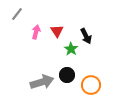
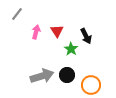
gray arrow: moved 6 px up
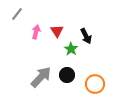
gray arrow: moved 1 px left, 1 px down; rotated 30 degrees counterclockwise
orange circle: moved 4 px right, 1 px up
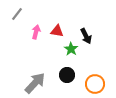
red triangle: rotated 48 degrees counterclockwise
gray arrow: moved 6 px left, 6 px down
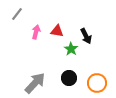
black circle: moved 2 px right, 3 px down
orange circle: moved 2 px right, 1 px up
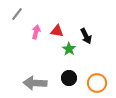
green star: moved 2 px left
gray arrow: rotated 130 degrees counterclockwise
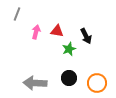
gray line: rotated 16 degrees counterclockwise
green star: rotated 16 degrees clockwise
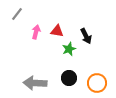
gray line: rotated 16 degrees clockwise
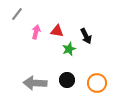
black circle: moved 2 px left, 2 px down
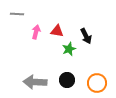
gray line: rotated 56 degrees clockwise
gray arrow: moved 1 px up
